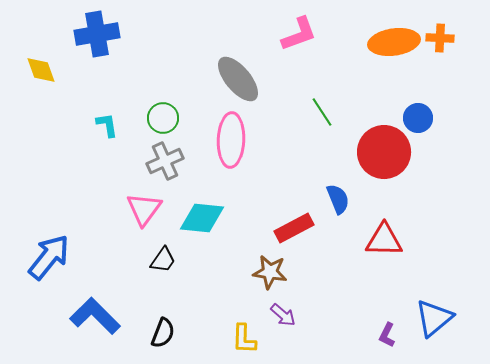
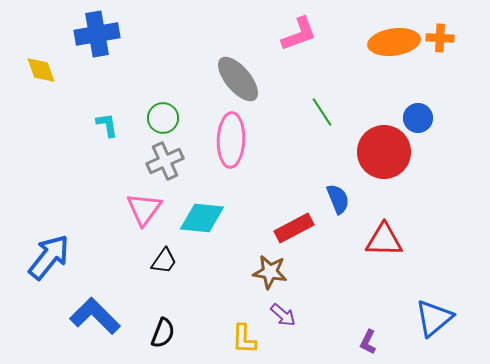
black trapezoid: moved 1 px right, 1 px down
purple L-shape: moved 19 px left, 7 px down
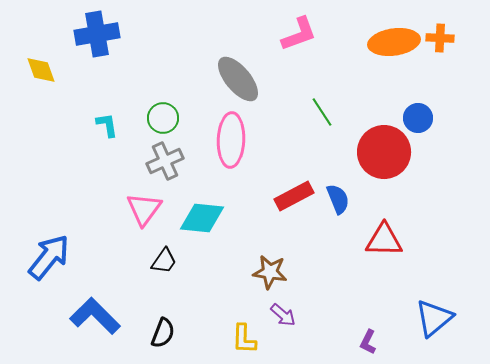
red rectangle: moved 32 px up
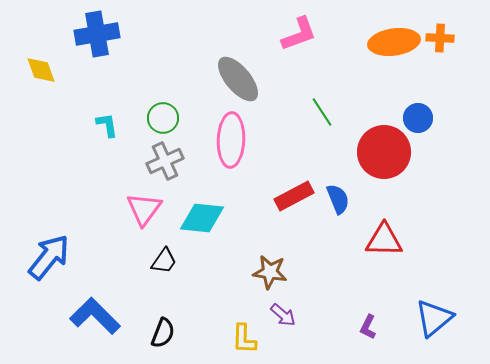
purple L-shape: moved 15 px up
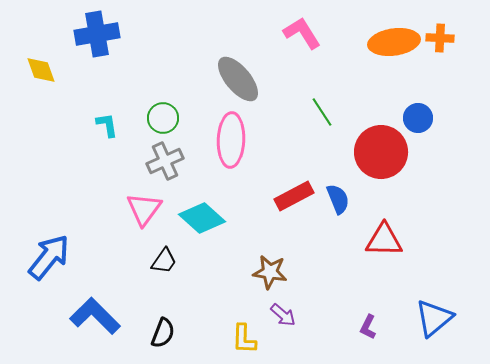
pink L-shape: moved 3 px right, 1 px up; rotated 102 degrees counterclockwise
red circle: moved 3 px left
cyan diamond: rotated 36 degrees clockwise
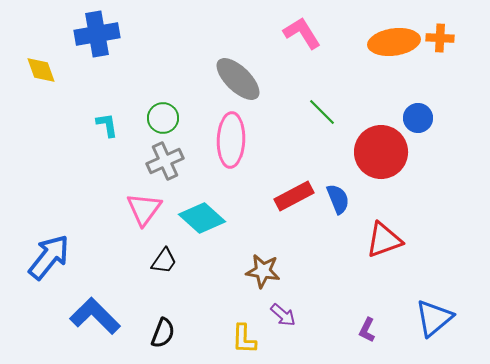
gray ellipse: rotated 6 degrees counterclockwise
green line: rotated 12 degrees counterclockwise
red triangle: rotated 21 degrees counterclockwise
brown star: moved 7 px left, 1 px up
purple L-shape: moved 1 px left, 3 px down
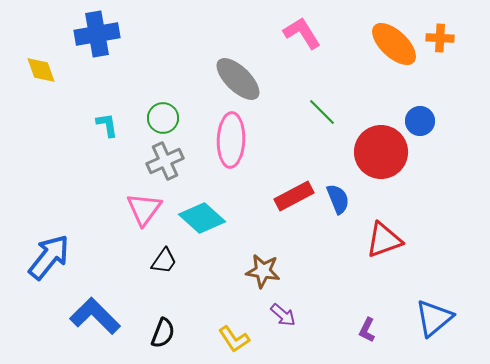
orange ellipse: moved 2 px down; rotated 51 degrees clockwise
blue circle: moved 2 px right, 3 px down
yellow L-shape: moved 10 px left; rotated 36 degrees counterclockwise
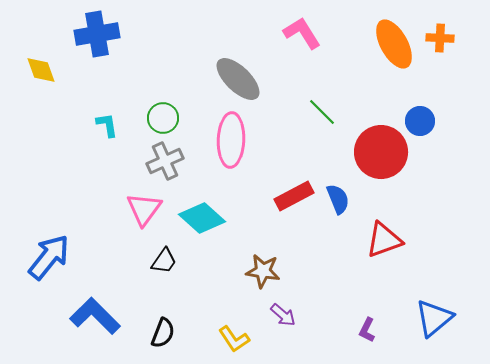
orange ellipse: rotated 18 degrees clockwise
